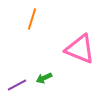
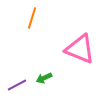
orange line: moved 1 px up
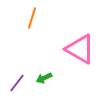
pink triangle: rotated 8 degrees clockwise
purple line: moved 2 px up; rotated 24 degrees counterclockwise
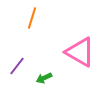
pink triangle: moved 3 px down
purple line: moved 17 px up
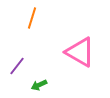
green arrow: moved 5 px left, 7 px down
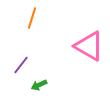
pink triangle: moved 9 px right, 6 px up
purple line: moved 4 px right, 1 px up
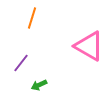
purple line: moved 2 px up
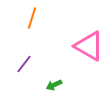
purple line: moved 3 px right, 1 px down
green arrow: moved 15 px right
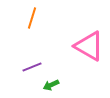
purple line: moved 8 px right, 3 px down; rotated 30 degrees clockwise
green arrow: moved 3 px left
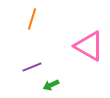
orange line: moved 1 px down
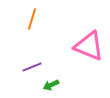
pink triangle: rotated 8 degrees counterclockwise
